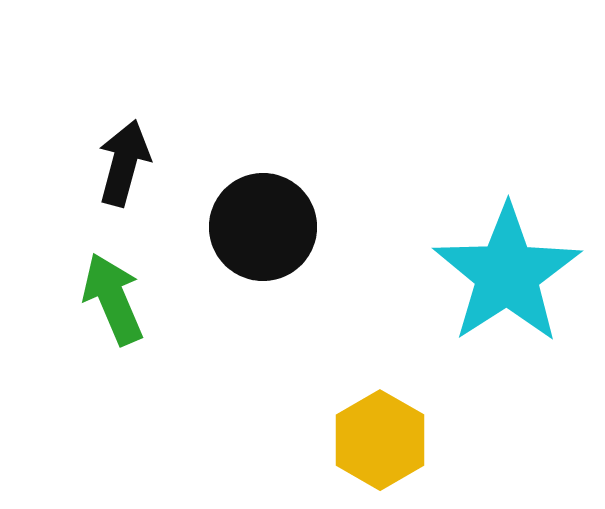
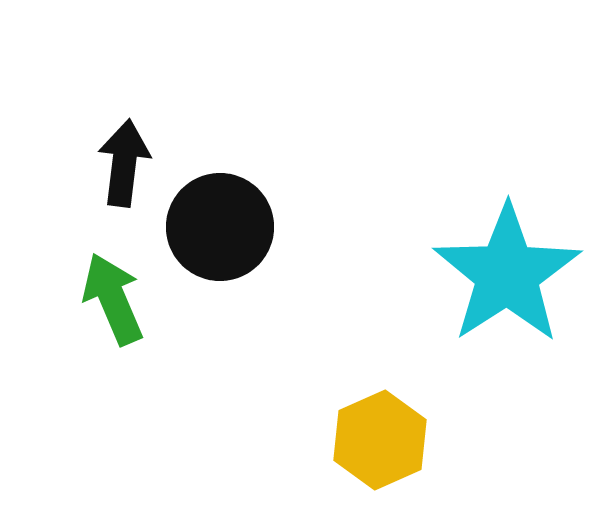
black arrow: rotated 8 degrees counterclockwise
black circle: moved 43 px left
yellow hexagon: rotated 6 degrees clockwise
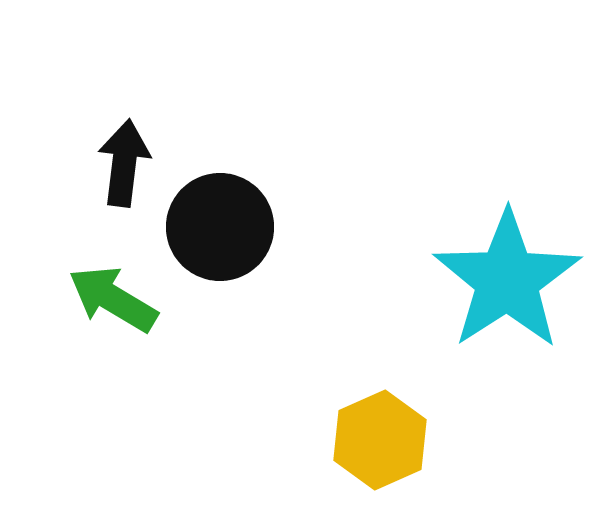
cyan star: moved 6 px down
green arrow: rotated 36 degrees counterclockwise
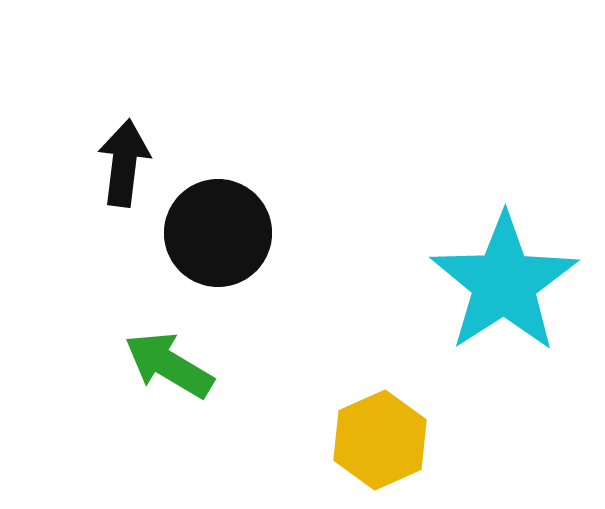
black circle: moved 2 px left, 6 px down
cyan star: moved 3 px left, 3 px down
green arrow: moved 56 px right, 66 px down
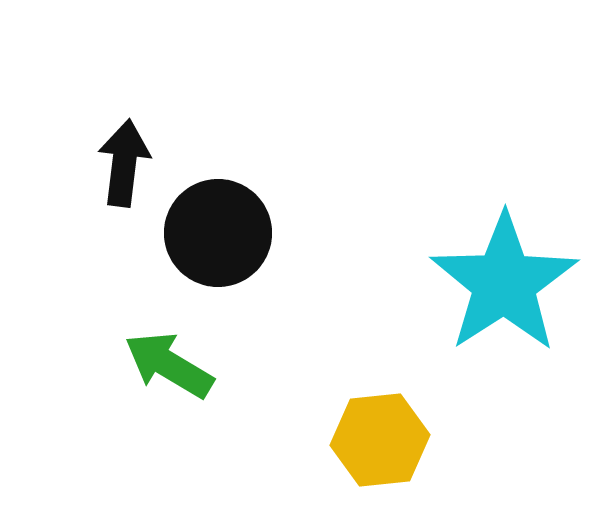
yellow hexagon: rotated 18 degrees clockwise
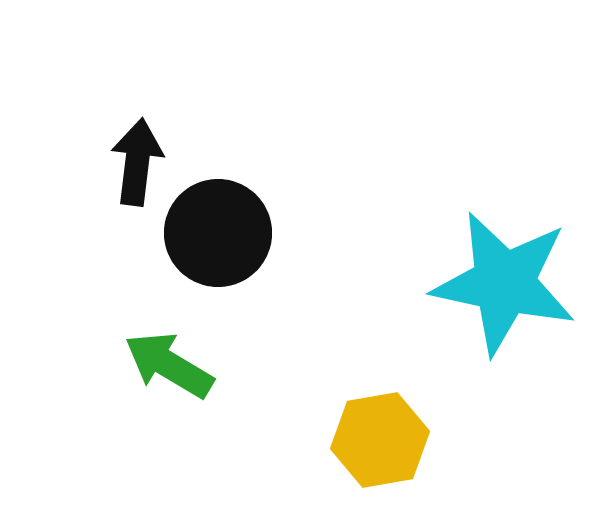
black arrow: moved 13 px right, 1 px up
cyan star: rotated 27 degrees counterclockwise
yellow hexagon: rotated 4 degrees counterclockwise
